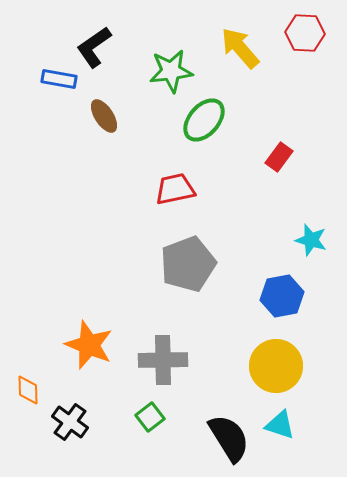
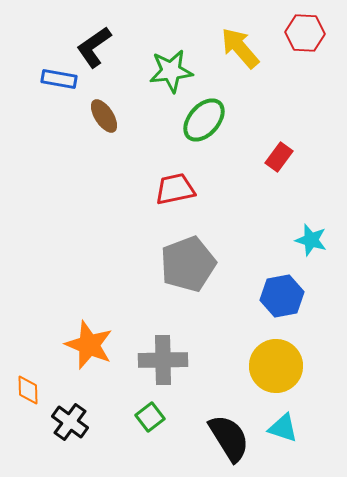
cyan triangle: moved 3 px right, 3 px down
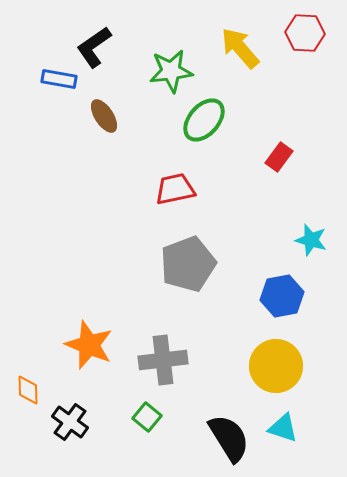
gray cross: rotated 6 degrees counterclockwise
green square: moved 3 px left; rotated 12 degrees counterclockwise
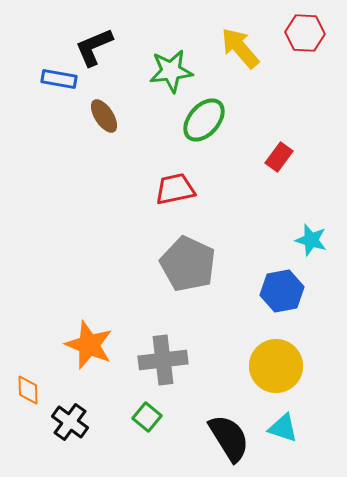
black L-shape: rotated 12 degrees clockwise
gray pentagon: rotated 26 degrees counterclockwise
blue hexagon: moved 5 px up
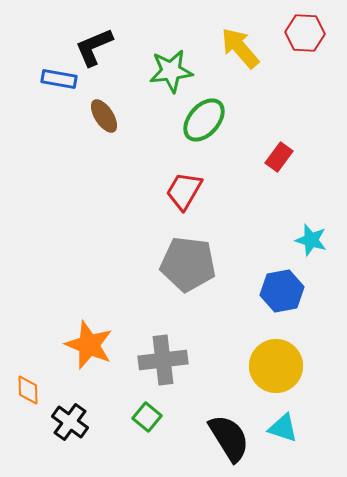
red trapezoid: moved 9 px right, 2 px down; rotated 48 degrees counterclockwise
gray pentagon: rotated 18 degrees counterclockwise
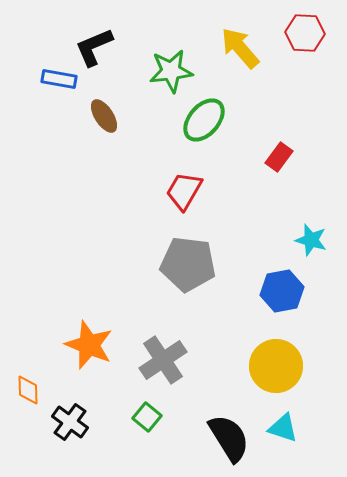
gray cross: rotated 27 degrees counterclockwise
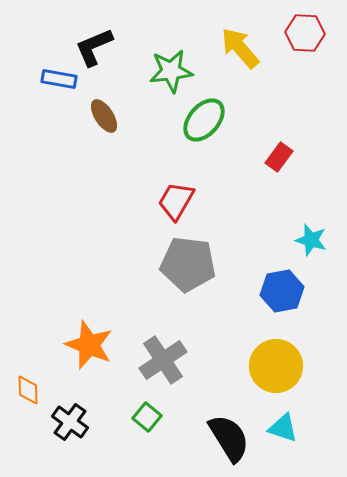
red trapezoid: moved 8 px left, 10 px down
